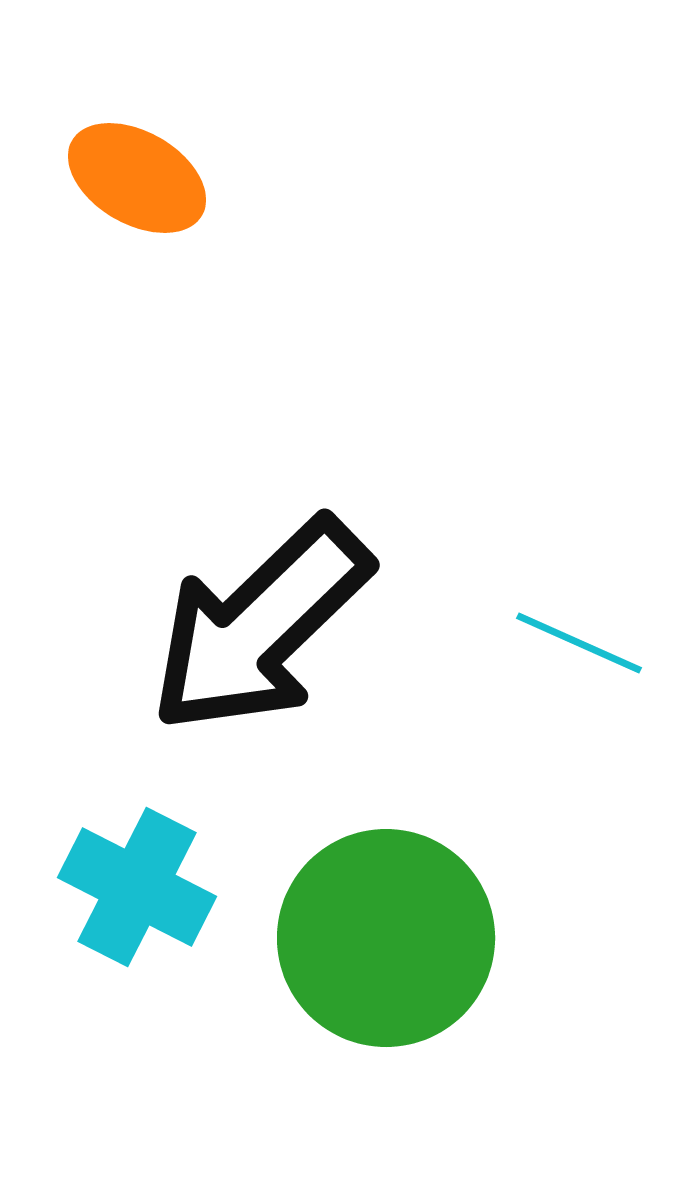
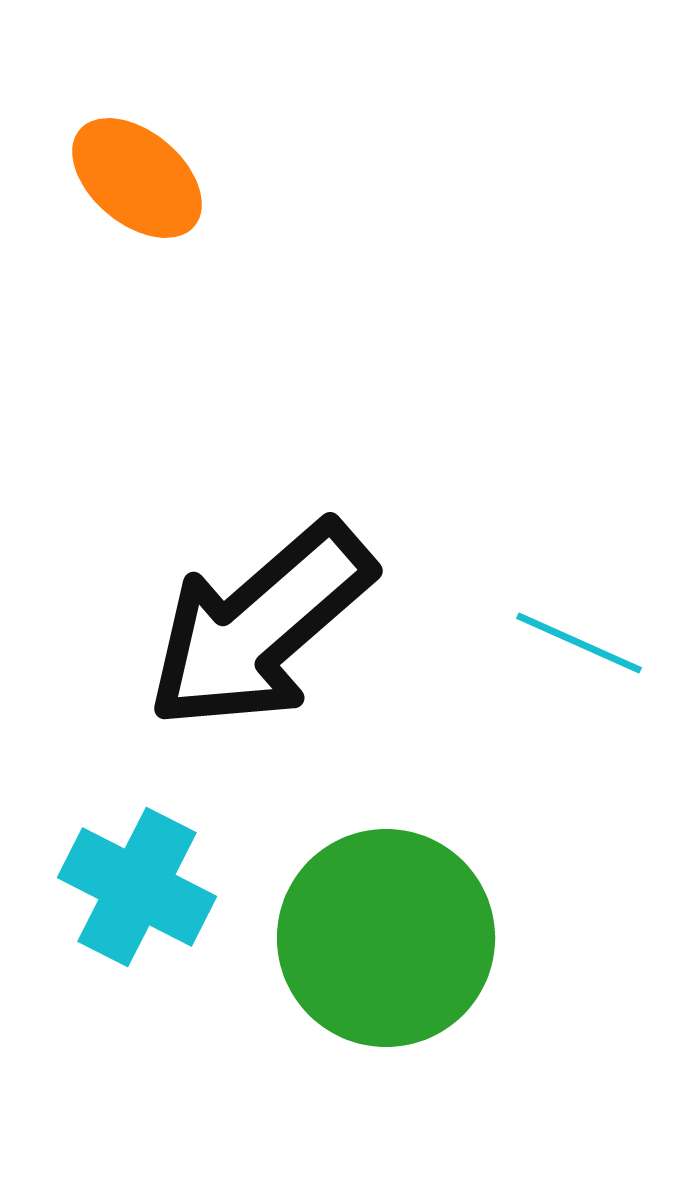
orange ellipse: rotated 10 degrees clockwise
black arrow: rotated 3 degrees clockwise
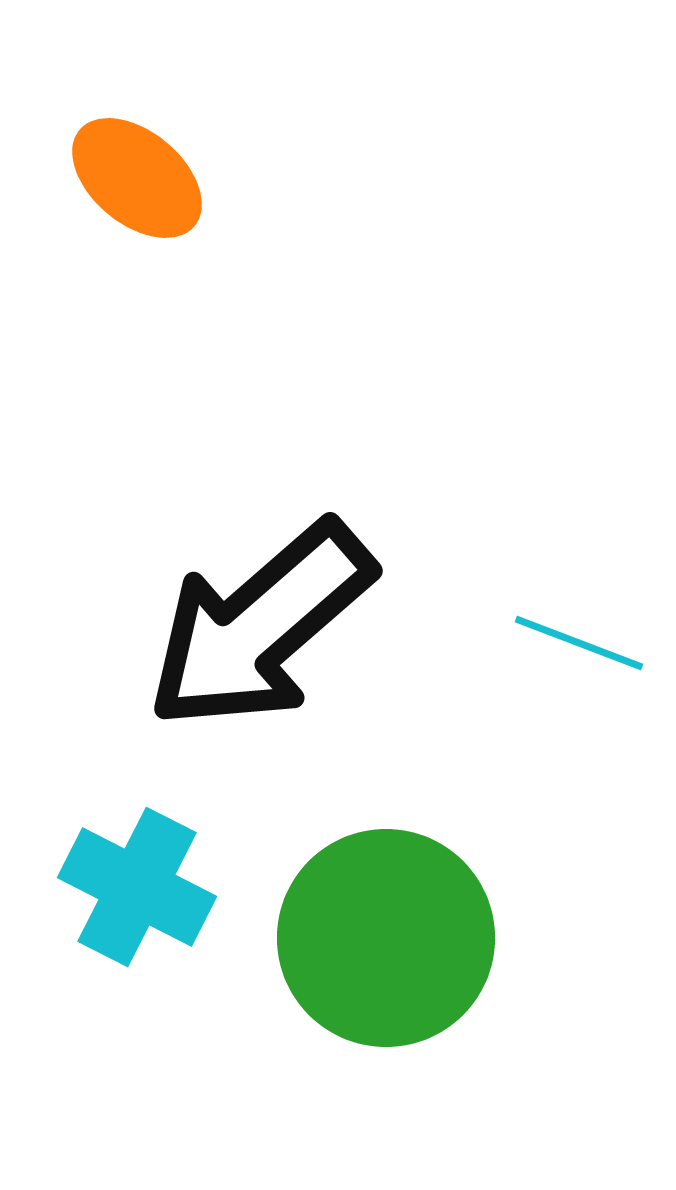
cyan line: rotated 3 degrees counterclockwise
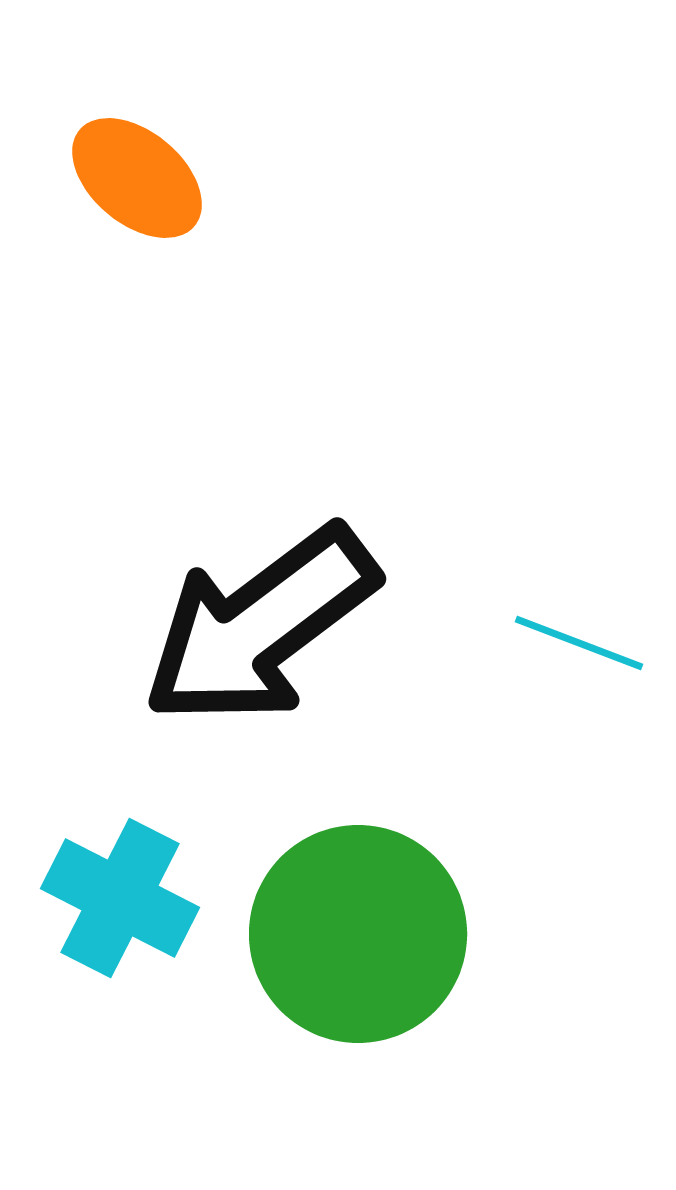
black arrow: rotated 4 degrees clockwise
cyan cross: moved 17 px left, 11 px down
green circle: moved 28 px left, 4 px up
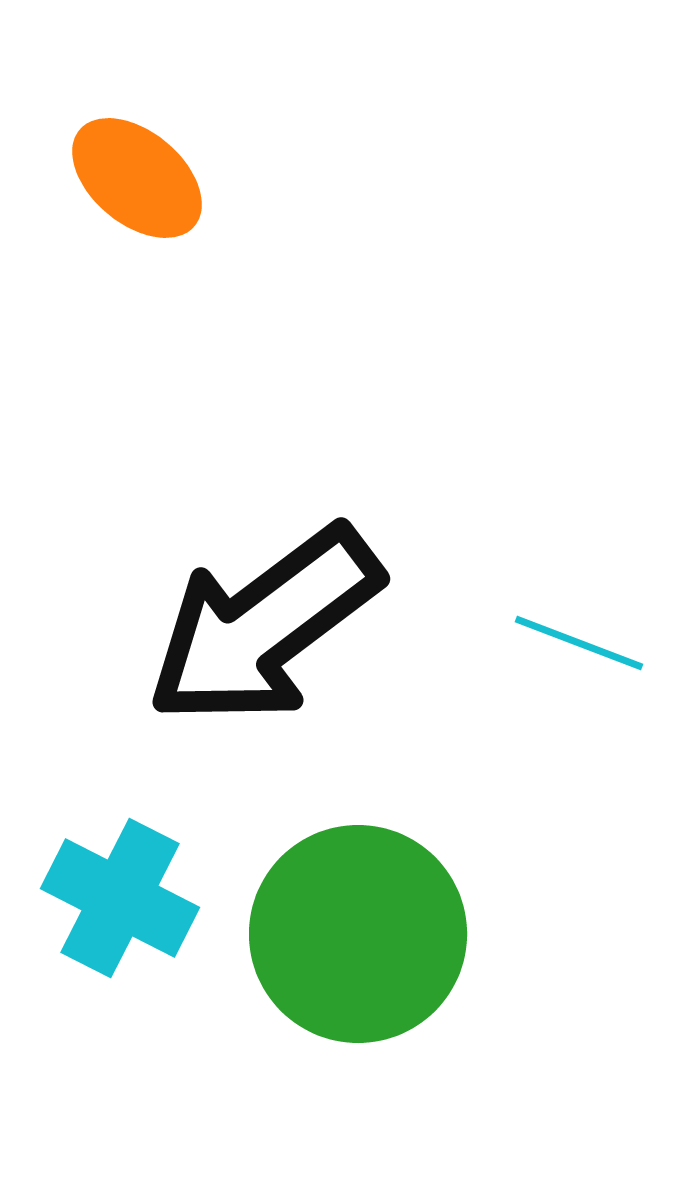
black arrow: moved 4 px right
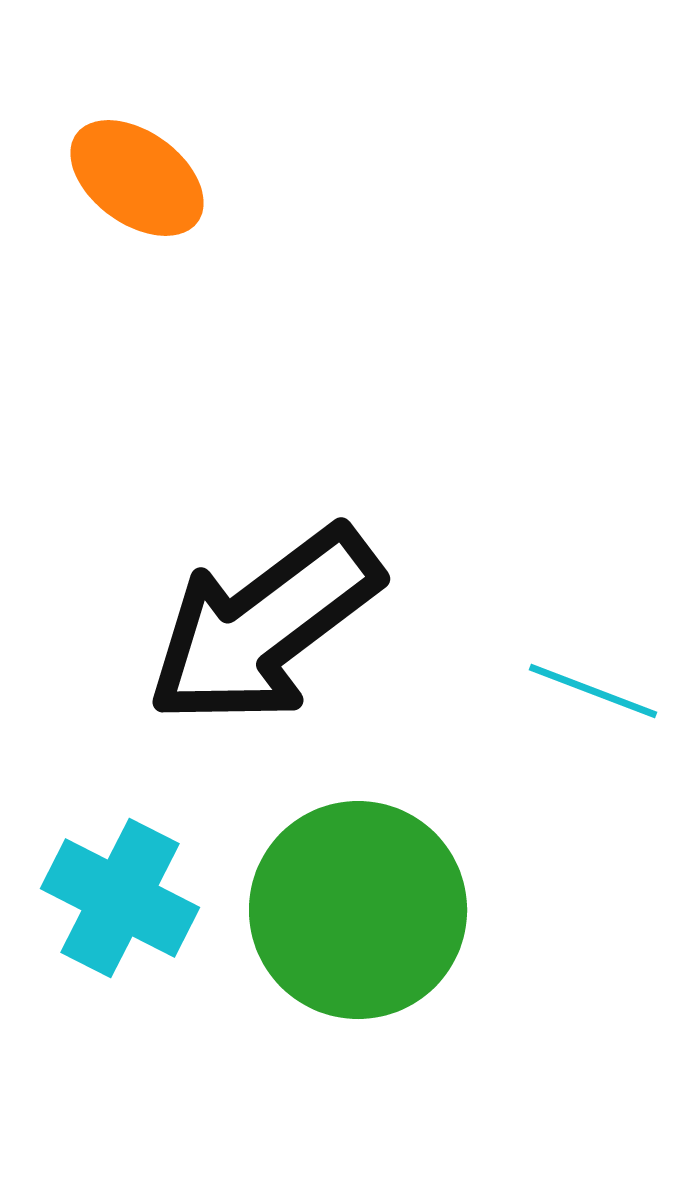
orange ellipse: rotated 4 degrees counterclockwise
cyan line: moved 14 px right, 48 px down
green circle: moved 24 px up
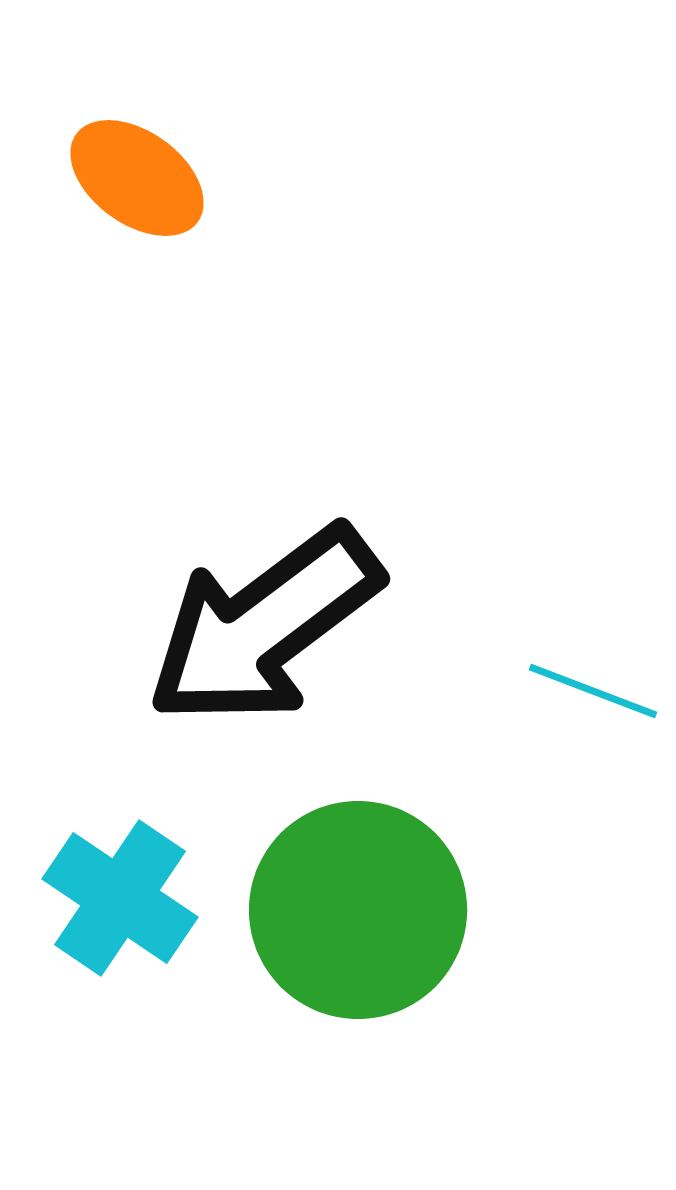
cyan cross: rotated 7 degrees clockwise
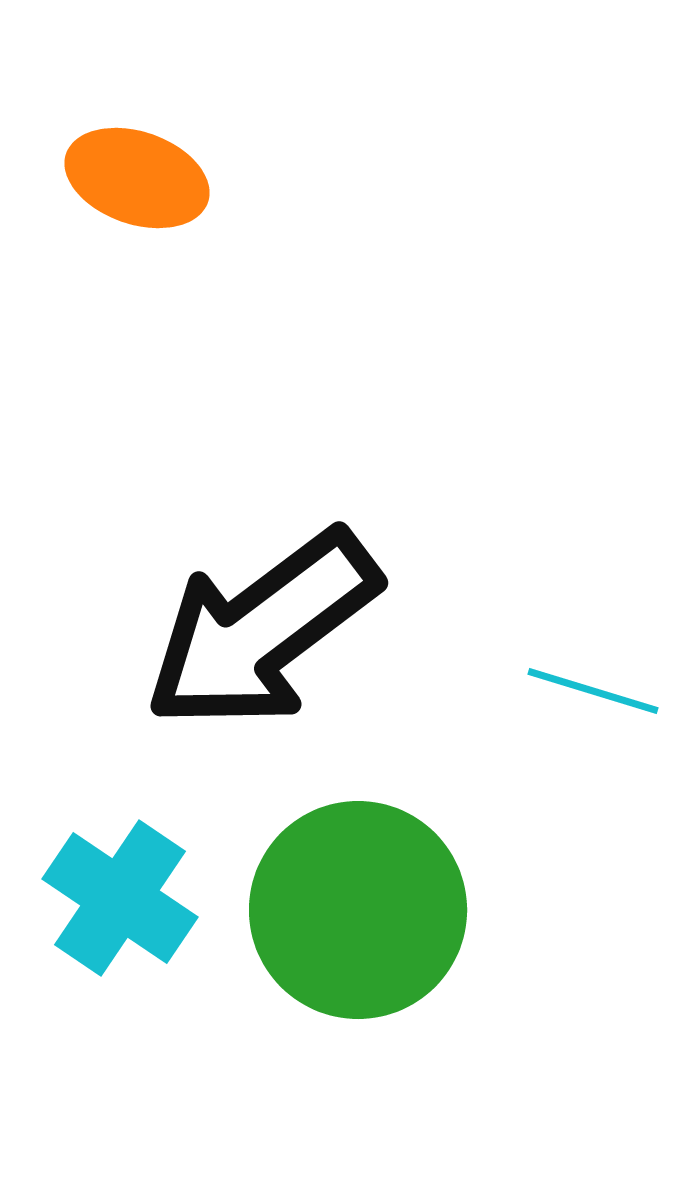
orange ellipse: rotated 17 degrees counterclockwise
black arrow: moved 2 px left, 4 px down
cyan line: rotated 4 degrees counterclockwise
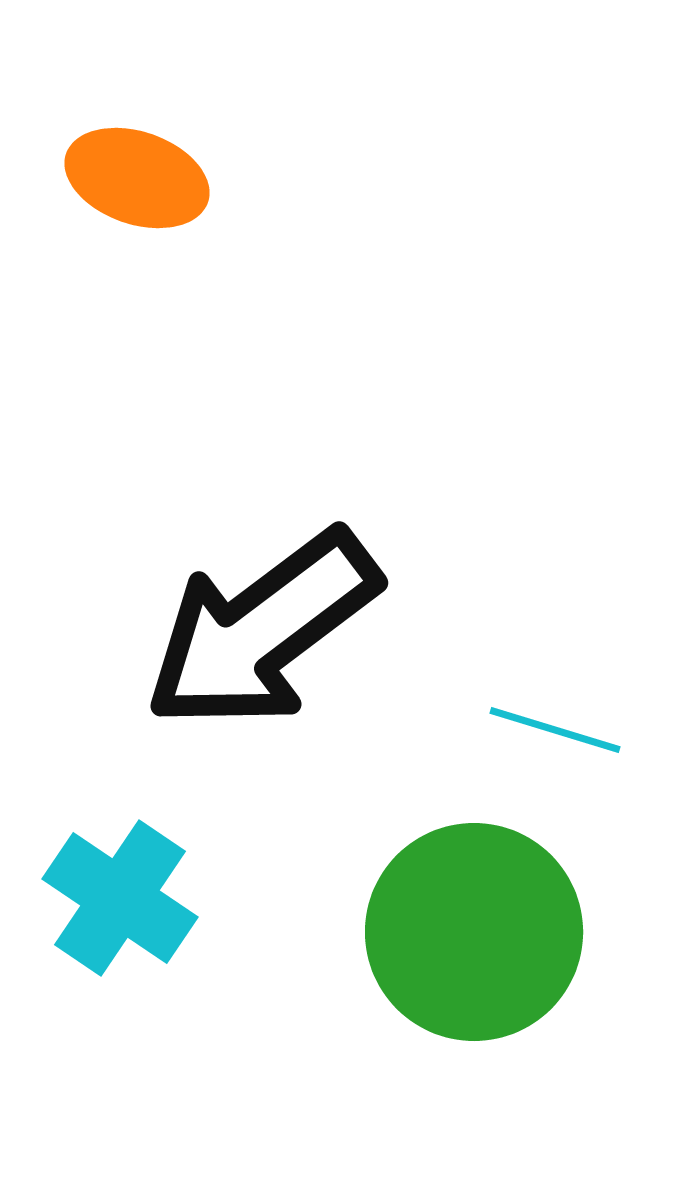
cyan line: moved 38 px left, 39 px down
green circle: moved 116 px right, 22 px down
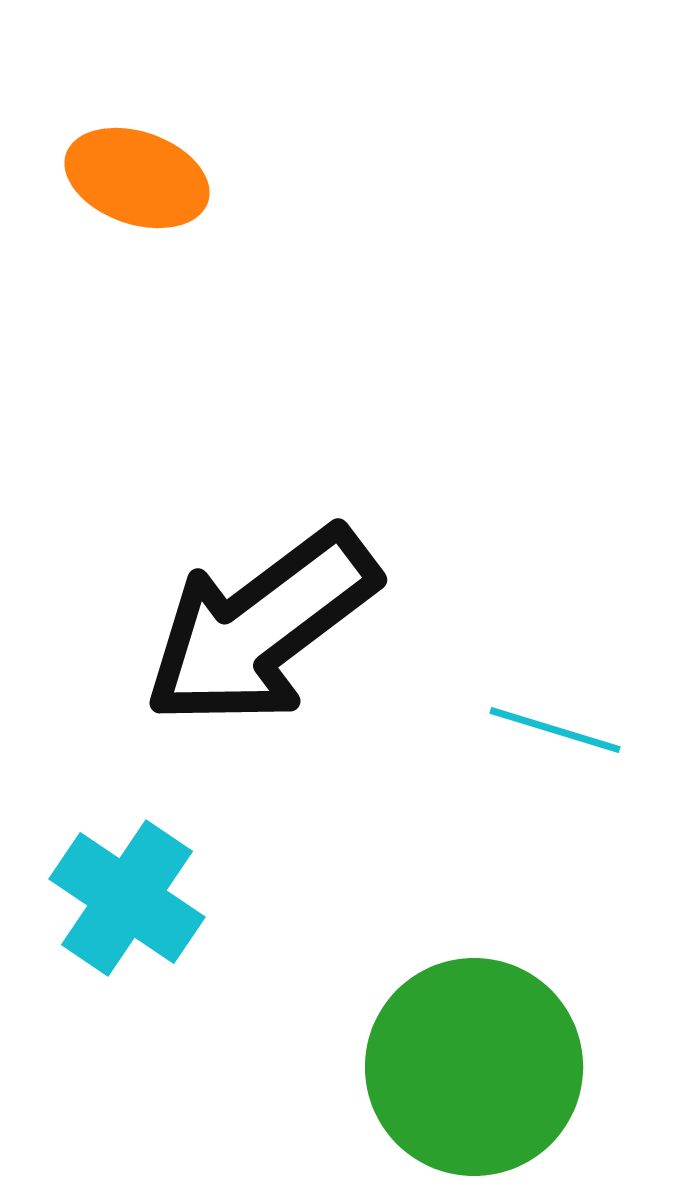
black arrow: moved 1 px left, 3 px up
cyan cross: moved 7 px right
green circle: moved 135 px down
